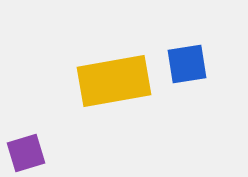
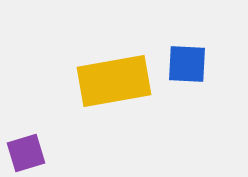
blue square: rotated 12 degrees clockwise
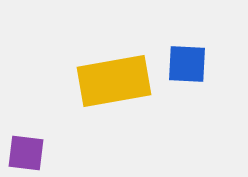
purple square: rotated 24 degrees clockwise
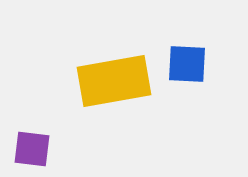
purple square: moved 6 px right, 4 px up
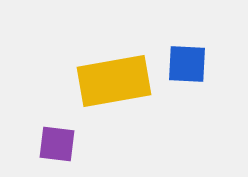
purple square: moved 25 px right, 5 px up
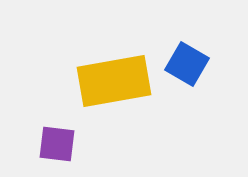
blue square: rotated 27 degrees clockwise
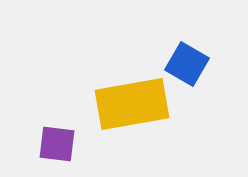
yellow rectangle: moved 18 px right, 23 px down
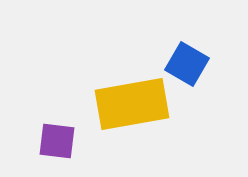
purple square: moved 3 px up
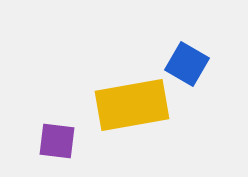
yellow rectangle: moved 1 px down
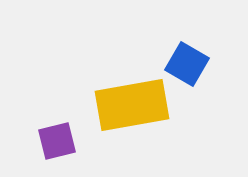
purple square: rotated 21 degrees counterclockwise
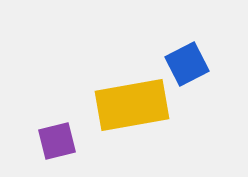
blue square: rotated 33 degrees clockwise
